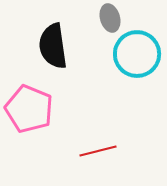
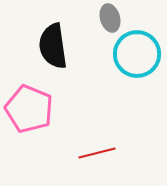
red line: moved 1 px left, 2 px down
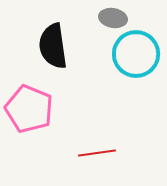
gray ellipse: moved 3 px right; rotated 64 degrees counterclockwise
cyan circle: moved 1 px left
red line: rotated 6 degrees clockwise
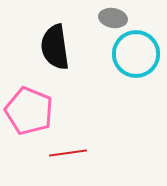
black semicircle: moved 2 px right, 1 px down
pink pentagon: moved 2 px down
red line: moved 29 px left
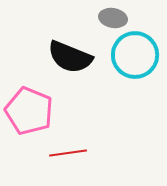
black semicircle: moved 15 px right, 10 px down; rotated 60 degrees counterclockwise
cyan circle: moved 1 px left, 1 px down
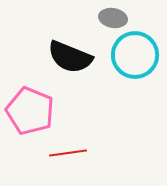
pink pentagon: moved 1 px right
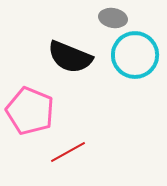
red line: moved 1 px up; rotated 21 degrees counterclockwise
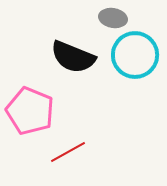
black semicircle: moved 3 px right
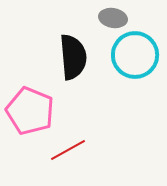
black semicircle: rotated 117 degrees counterclockwise
red line: moved 2 px up
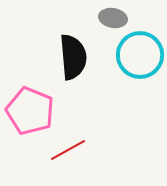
cyan circle: moved 5 px right
